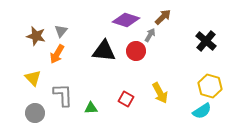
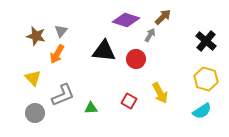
red circle: moved 8 px down
yellow hexagon: moved 4 px left, 7 px up
gray L-shape: rotated 70 degrees clockwise
red square: moved 3 px right, 2 px down
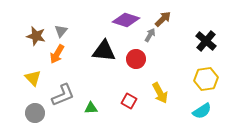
brown arrow: moved 2 px down
yellow hexagon: rotated 25 degrees counterclockwise
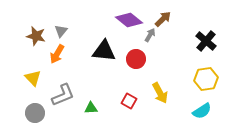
purple diamond: moved 3 px right; rotated 20 degrees clockwise
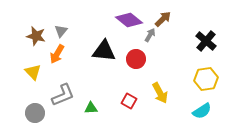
yellow triangle: moved 6 px up
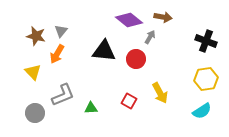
brown arrow: moved 2 px up; rotated 54 degrees clockwise
gray arrow: moved 2 px down
black cross: rotated 20 degrees counterclockwise
